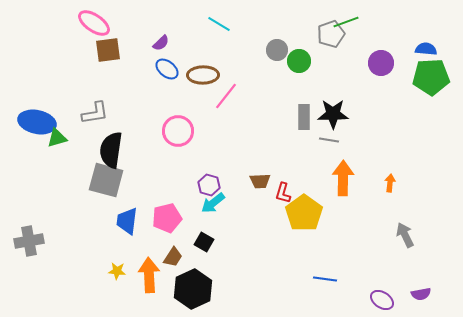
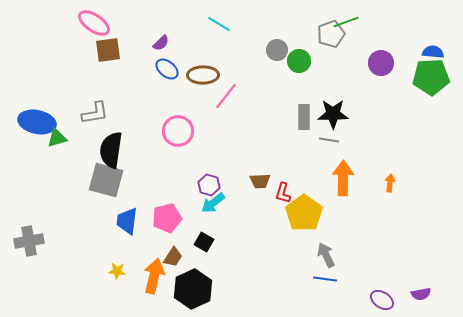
blue semicircle at (426, 49): moved 7 px right, 3 px down
gray arrow at (405, 235): moved 79 px left, 20 px down
orange arrow at (149, 275): moved 5 px right, 1 px down; rotated 16 degrees clockwise
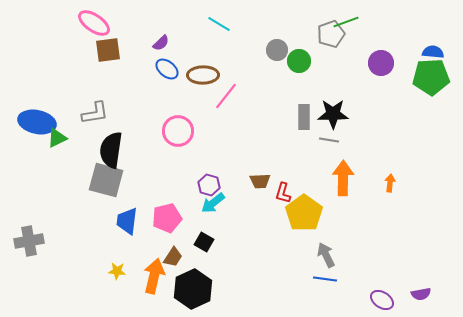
green triangle at (57, 138): rotated 10 degrees counterclockwise
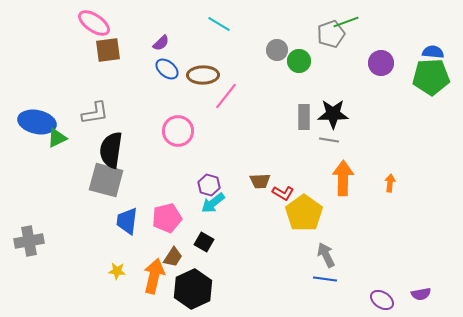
red L-shape at (283, 193): rotated 75 degrees counterclockwise
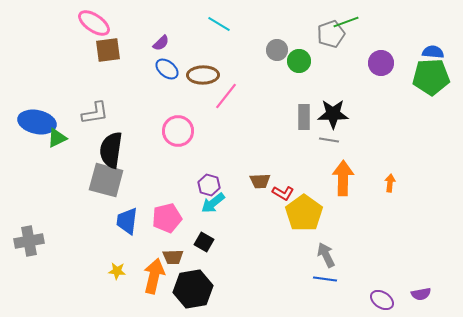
brown trapezoid at (173, 257): rotated 55 degrees clockwise
black hexagon at (193, 289): rotated 15 degrees clockwise
